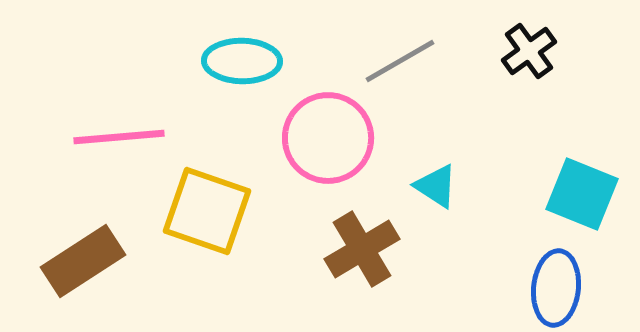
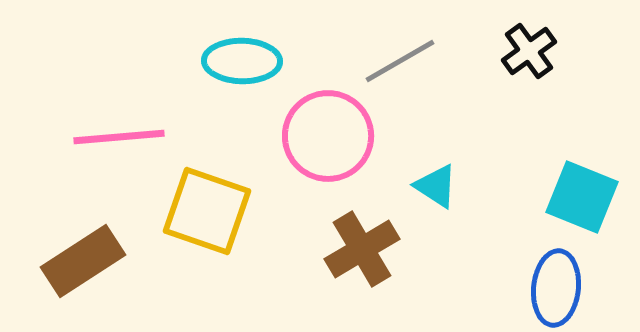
pink circle: moved 2 px up
cyan square: moved 3 px down
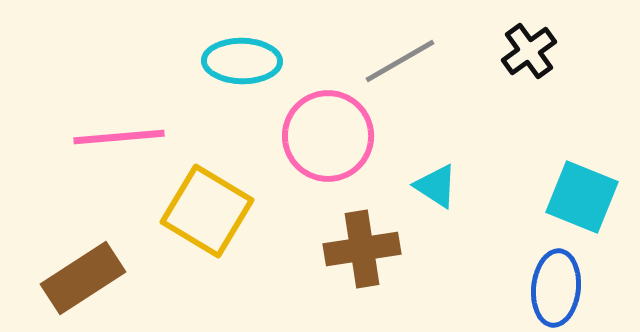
yellow square: rotated 12 degrees clockwise
brown cross: rotated 22 degrees clockwise
brown rectangle: moved 17 px down
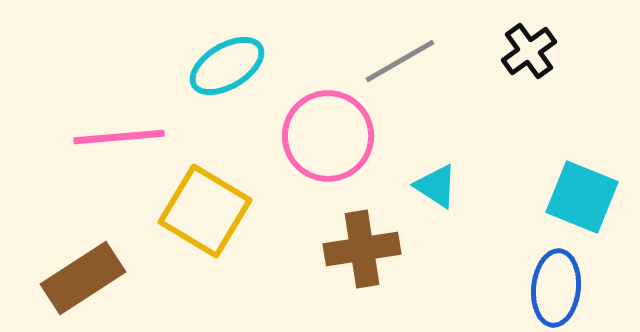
cyan ellipse: moved 15 px left, 5 px down; rotated 32 degrees counterclockwise
yellow square: moved 2 px left
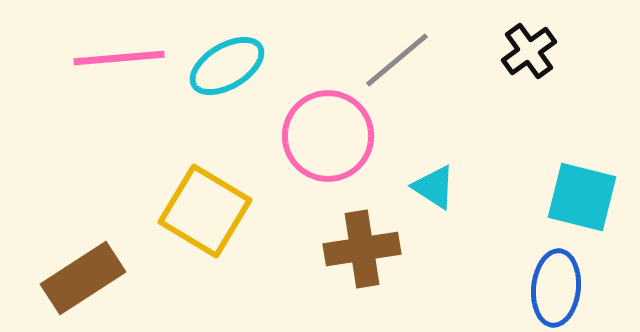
gray line: moved 3 px left, 1 px up; rotated 10 degrees counterclockwise
pink line: moved 79 px up
cyan triangle: moved 2 px left, 1 px down
cyan square: rotated 8 degrees counterclockwise
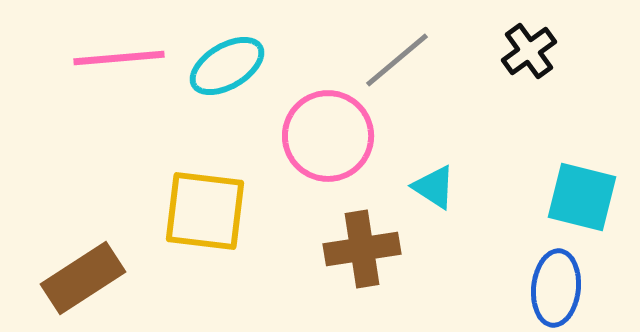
yellow square: rotated 24 degrees counterclockwise
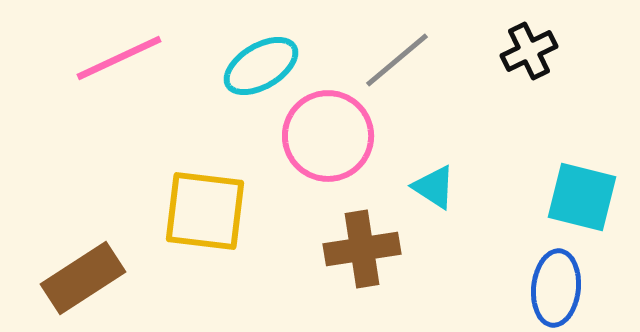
black cross: rotated 10 degrees clockwise
pink line: rotated 20 degrees counterclockwise
cyan ellipse: moved 34 px right
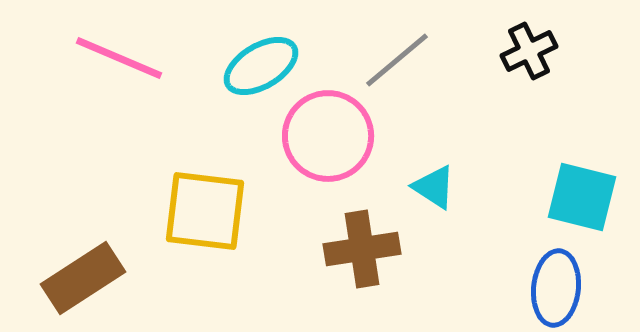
pink line: rotated 48 degrees clockwise
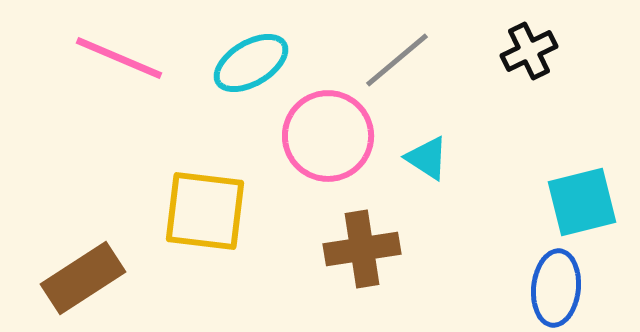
cyan ellipse: moved 10 px left, 3 px up
cyan triangle: moved 7 px left, 29 px up
cyan square: moved 5 px down; rotated 28 degrees counterclockwise
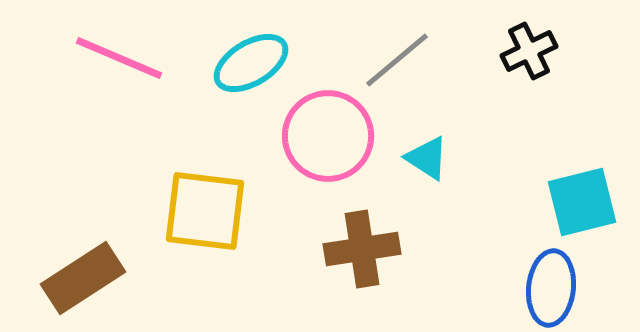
blue ellipse: moved 5 px left
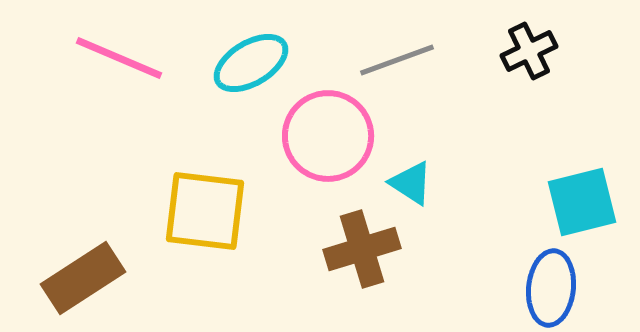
gray line: rotated 20 degrees clockwise
cyan triangle: moved 16 px left, 25 px down
brown cross: rotated 8 degrees counterclockwise
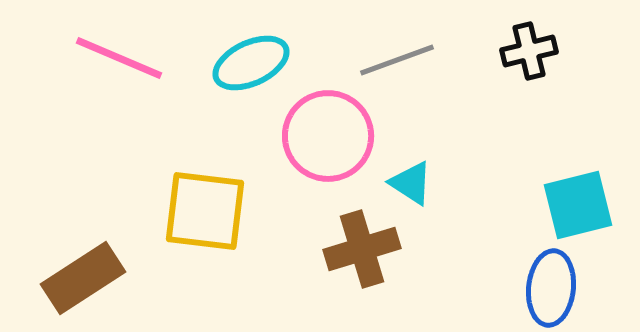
black cross: rotated 12 degrees clockwise
cyan ellipse: rotated 6 degrees clockwise
cyan square: moved 4 px left, 3 px down
